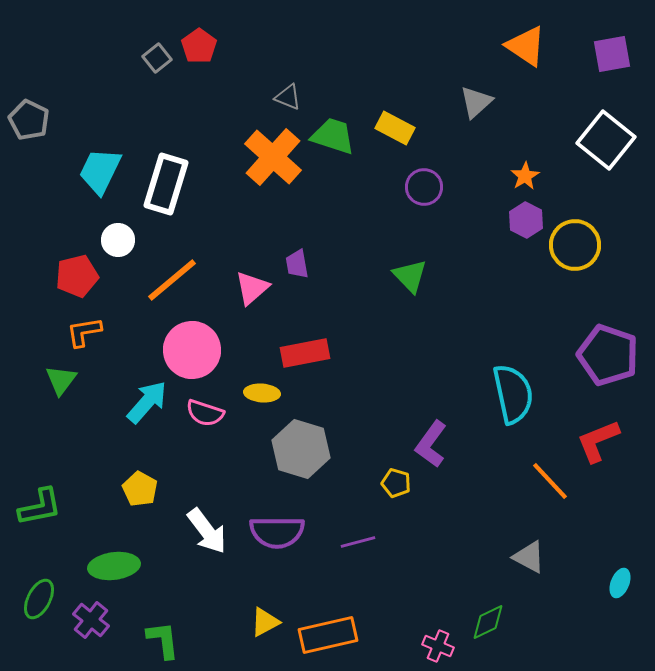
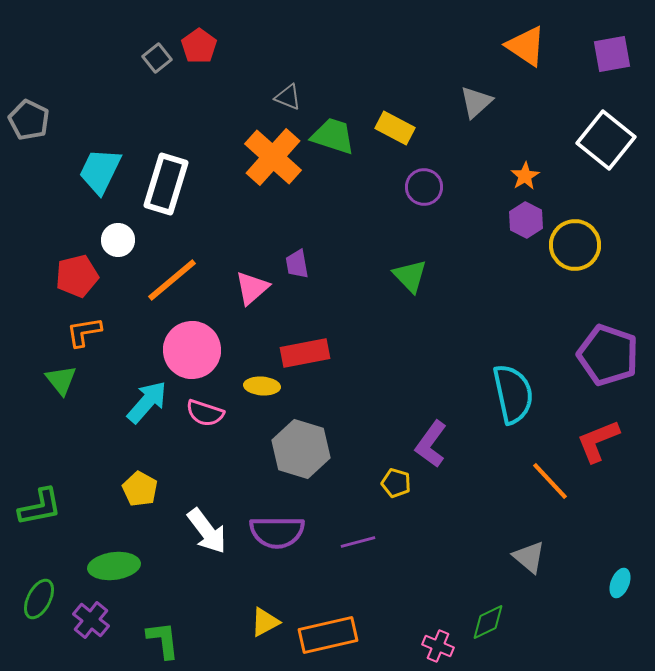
green triangle at (61, 380): rotated 16 degrees counterclockwise
yellow ellipse at (262, 393): moved 7 px up
gray triangle at (529, 557): rotated 12 degrees clockwise
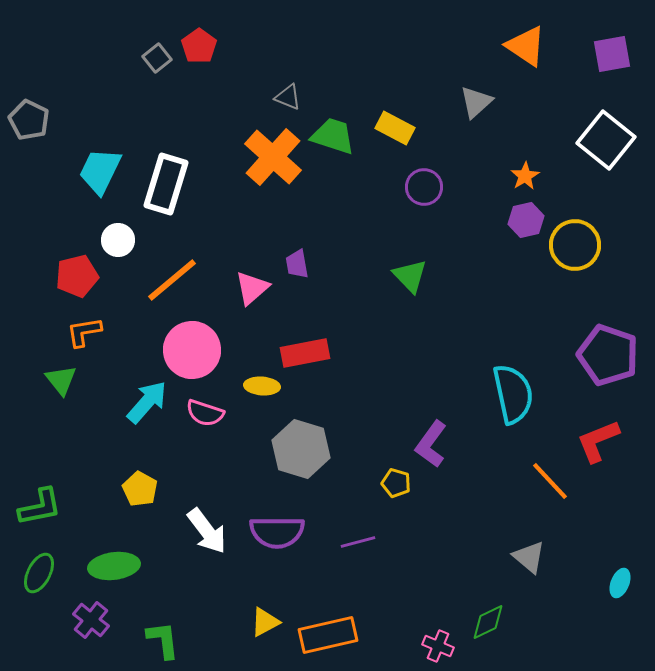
purple hexagon at (526, 220): rotated 20 degrees clockwise
green ellipse at (39, 599): moved 26 px up
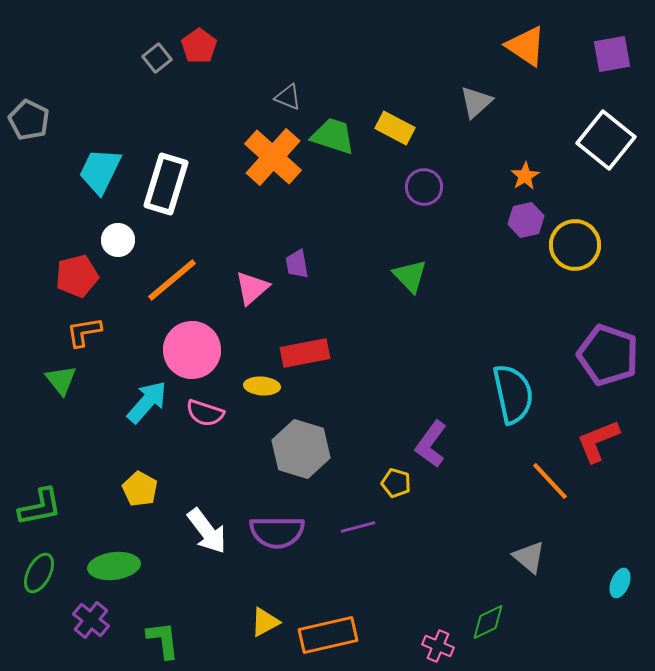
purple line at (358, 542): moved 15 px up
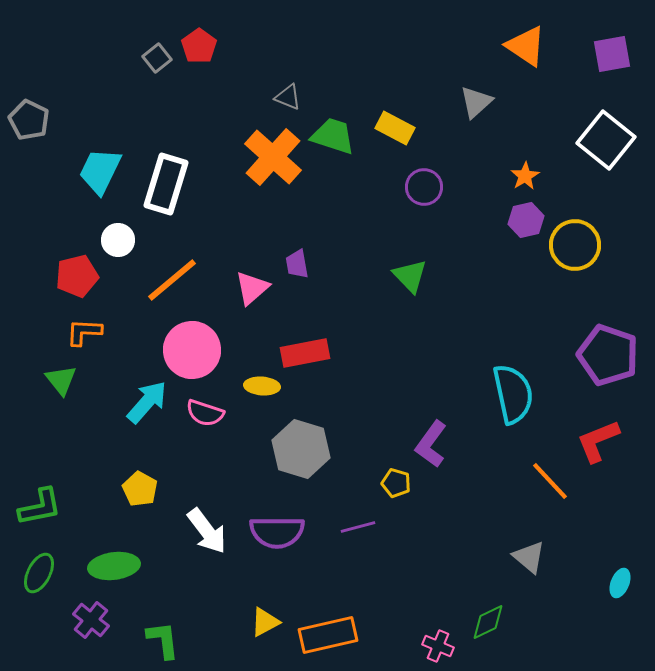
orange L-shape at (84, 332): rotated 12 degrees clockwise
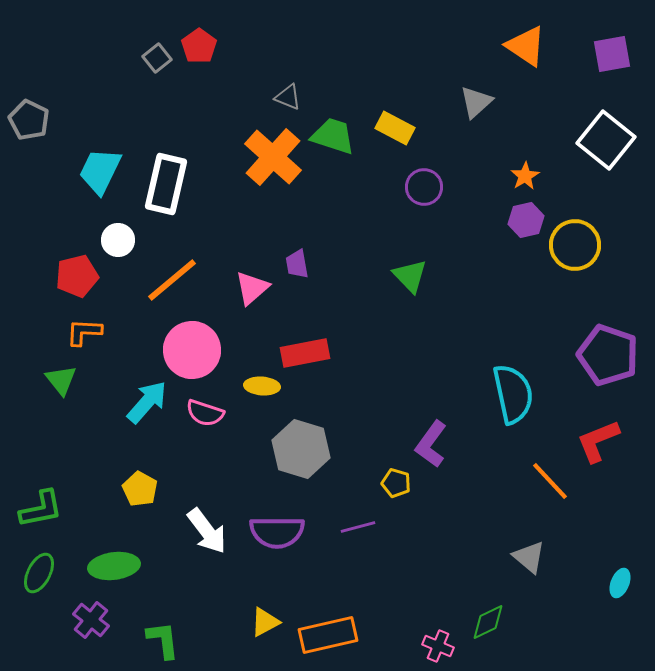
white rectangle at (166, 184): rotated 4 degrees counterclockwise
green L-shape at (40, 507): moved 1 px right, 2 px down
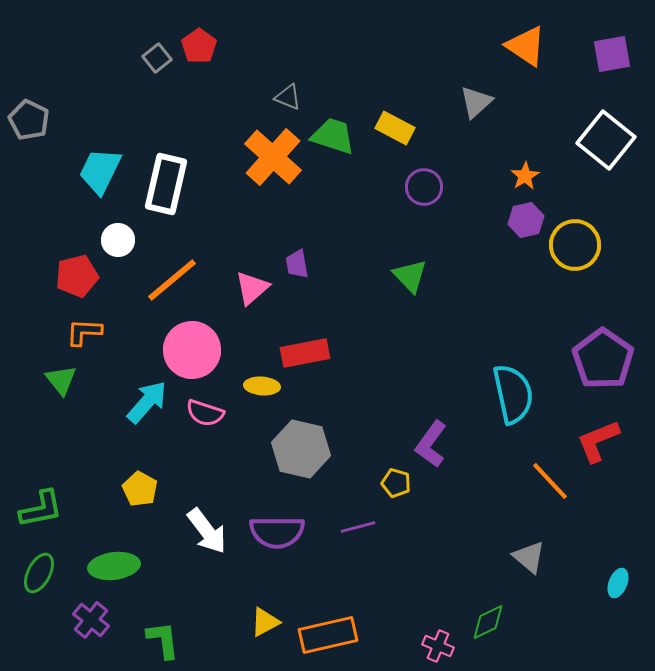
purple pentagon at (608, 355): moved 5 px left, 4 px down; rotated 16 degrees clockwise
gray hexagon at (301, 449): rotated 4 degrees counterclockwise
cyan ellipse at (620, 583): moved 2 px left
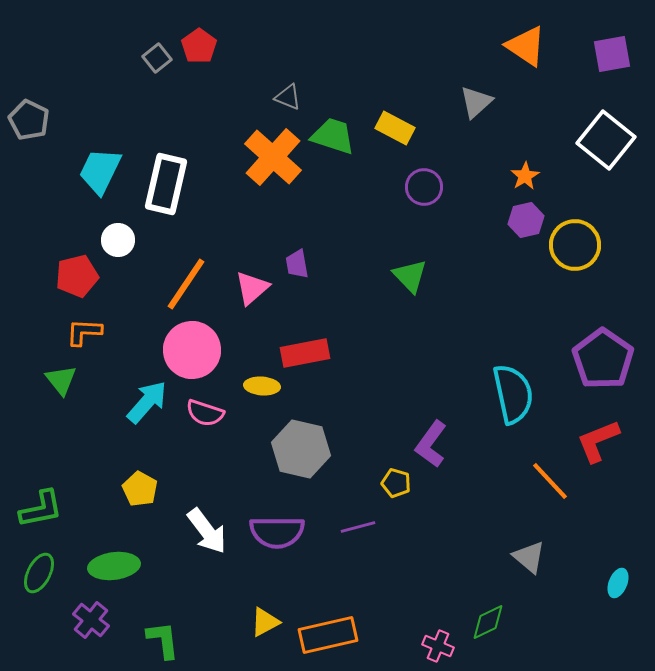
orange line at (172, 280): moved 14 px right, 4 px down; rotated 16 degrees counterclockwise
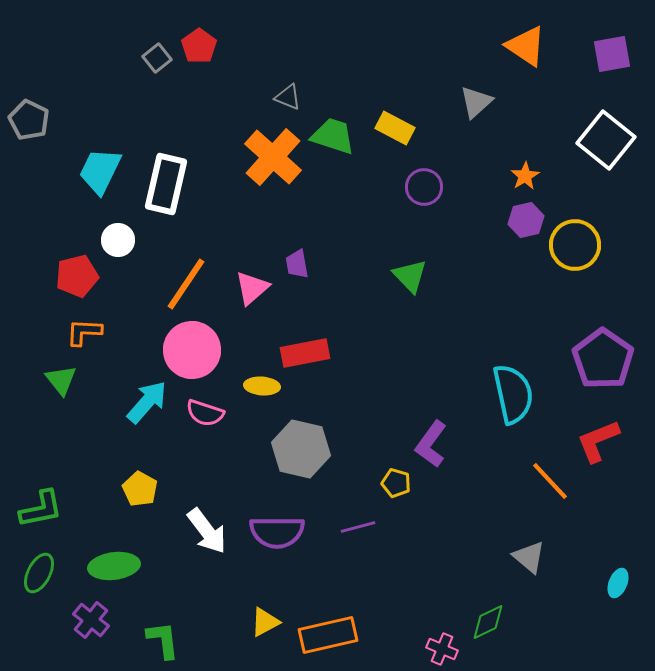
pink cross at (438, 646): moved 4 px right, 3 px down
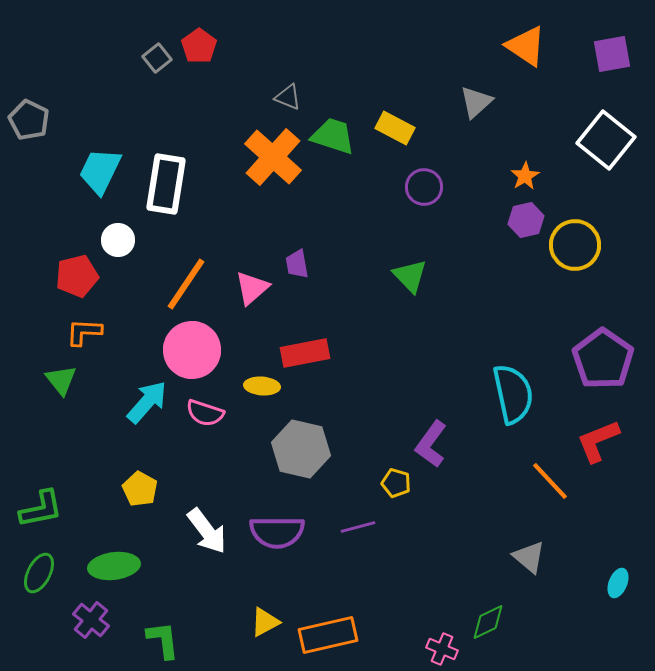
white rectangle at (166, 184): rotated 4 degrees counterclockwise
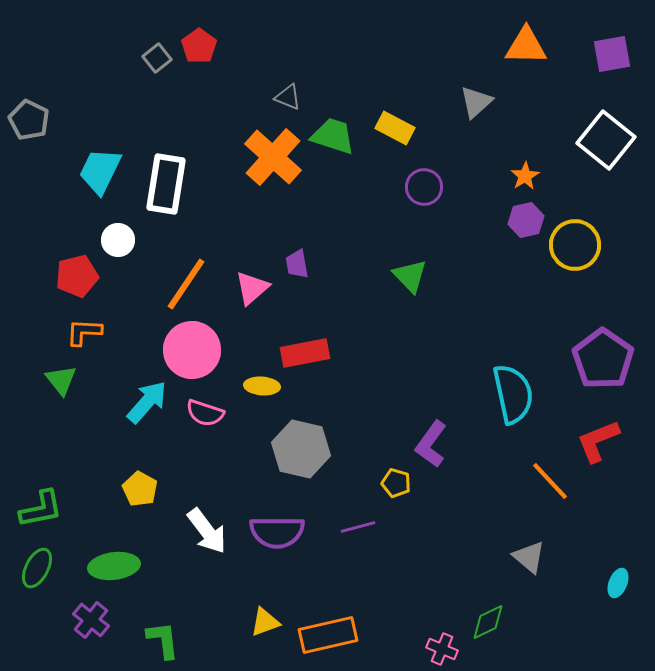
orange triangle at (526, 46): rotated 33 degrees counterclockwise
green ellipse at (39, 573): moved 2 px left, 5 px up
yellow triangle at (265, 622): rotated 8 degrees clockwise
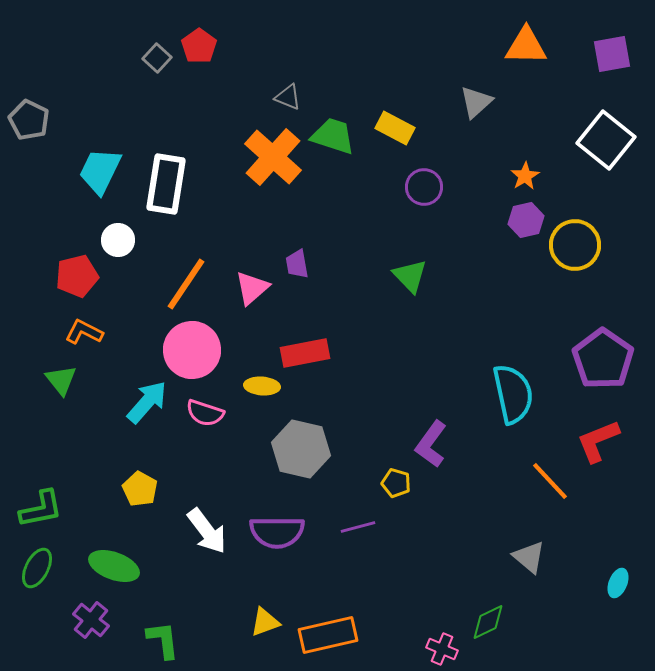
gray square at (157, 58): rotated 8 degrees counterclockwise
orange L-shape at (84, 332): rotated 24 degrees clockwise
green ellipse at (114, 566): rotated 27 degrees clockwise
